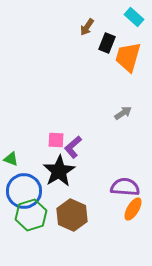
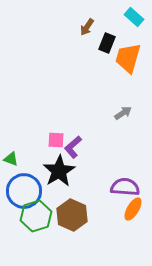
orange trapezoid: moved 1 px down
green hexagon: moved 5 px right, 1 px down
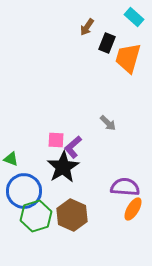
gray arrow: moved 15 px left, 10 px down; rotated 78 degrees clockwise
black star: moved 4 px right, 4 px up
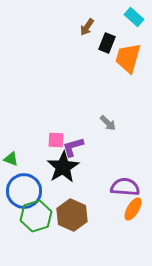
purple L-shape: rotated 25 degrees clockwise
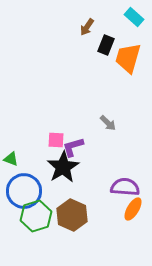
black rectangle: moved 1 px left, 2 px down
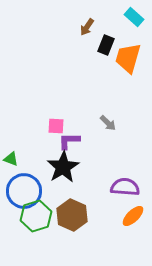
pink square: moved 14 px up
purple L-shape: moved 4 px left, 6 px up; rotated 15 degrees clockwise
orange ellipse: moved 7 px down; rotated 15 degrees clockwise
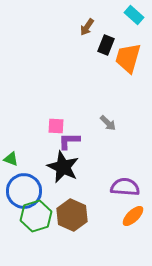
cyan rectangle: moved 2 px up
black star: rotated 16 degrees counterclockwise
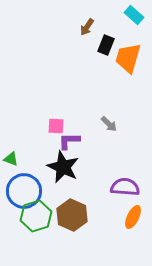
gray arrow: moved 1 px right, 1 px down
orange ellipse: moved 1 px down; rotated 20 degrees counterclockwise
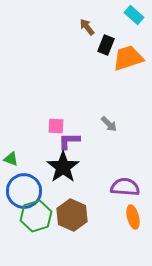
brown arrow: rotated 108 degrees clockwise
orange trapezoid: rotated 56 degrees clockwise
black star: rotated 12 degrees clockwise
orange ellipse: rotated 40 degrees counterclockwise
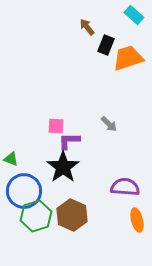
orange ellipse: moved 4 px right, 3 px down
